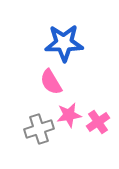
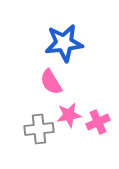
blue star: rotated 6 degrees counterclockwise
pink cross: rotated 10 degrees clockwise
gray cross: rotated 12 degrees clockwise
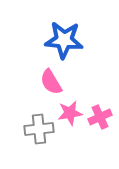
blue star: moved 3 px up; rotated 12 degrees clockwise
pink star: moved 1 px right, 2 px up
pink cross: moved 2 px right, 5 px up
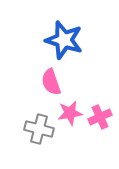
blue star: rotated 12 degrees clockwise
pink semicircle: rotated 12 degrees clockwise
gray cross: rotated 20 degrees clockwise
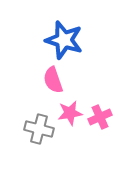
pink semicircle: moved 2 px right, 2 px up
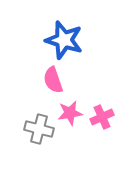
pink cross: moved 2 px right
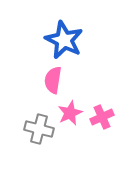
blue star: rotated 9 degrees clockwise
pink semicircle: rotated 28 degrees clockwise
pink star: rotated 15 degrees counterclockwise
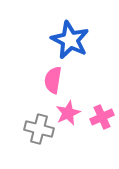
blue star: moved 6 px right
pink star: moved 2 px left
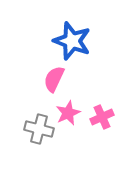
blue star: moved 2 px right, 1 px down; rotated 6 degrees counterclockwise
pink semicircle: moved 1 px right, 1 px up; rotated 16 degrees clockwise
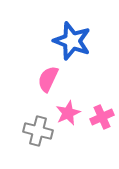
pink semicircle: moved 6 px left
gray cross: moved 1 px left, 2 px down
